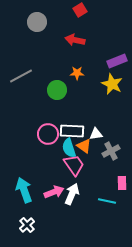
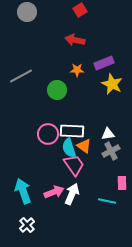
gray circle: moved 10 px left, 10 px up
purple rectangle: moved 13 px left, 2 px down
orange star: moved 3 px up
white triangle: moved 12 px right
cyan arrow: moved 1 px left, 1 px down
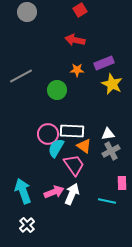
cyan semicircle: moved 13 px left; rotated 48 degrees clockwise
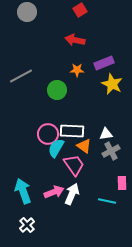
white triangle: moved 2 px left
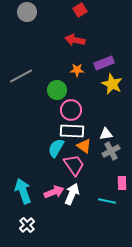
pink circle: moved 23 px right, 24 px up
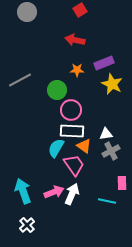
gray line: moved 1 px left, 4 px down
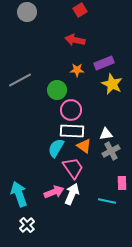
pink trapezoid: moved 1 px left, 3 px down
cyan arrow: moved 4 px left, 3 px down
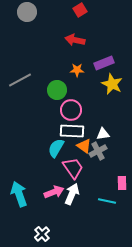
white triangle: moved 3 px left
gray cross: moved 13 px left
white cross: moved 15 px right, 9 px down
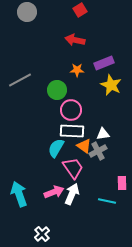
yellow star: moved 1 px left, 1 px down
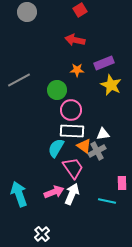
gray line: moved 1 px left
gray cross: moved 1 px left
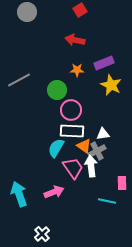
white arrow: moved 19 px right, 28 px up; rotated 30 degrees counterclockwise
